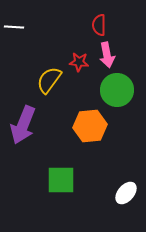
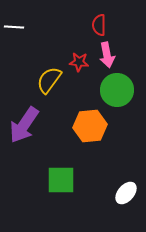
purple arrow: moved 1 px right; rotated 12 degrees clockwise
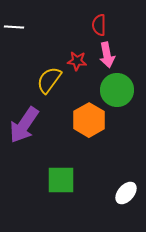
red star: moved 2 px left, 1 px up
orange hexagon: moved 1 px left, 6 px up; rotated 24 degrees counterclockwise
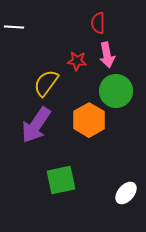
red semicircle: moved 1 px left, 2 px up
yellow semicircle: moved 3 px left, 3 px down
green circle: moved 1 px left, 1 px down
purple arrow: moved 12 px right
green square: rotated 12 degrees counterclockwise
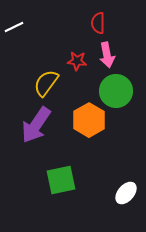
white line: rotated 30 degrees counterclockwise
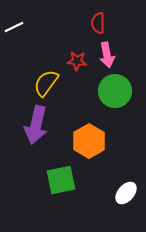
green circle: moved 1 px left
orange hexagon: moved 21 px down
purple arrow: rotated 21 degrees counterclockwise
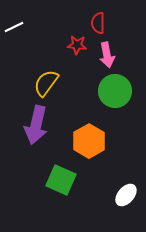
red star: moved 16 px up
green square: rotated 36 degrees clockwise
white ellipse: moved 2 px down
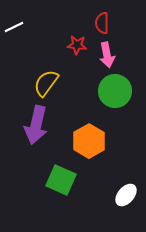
red semicircle: moved 4 px right
